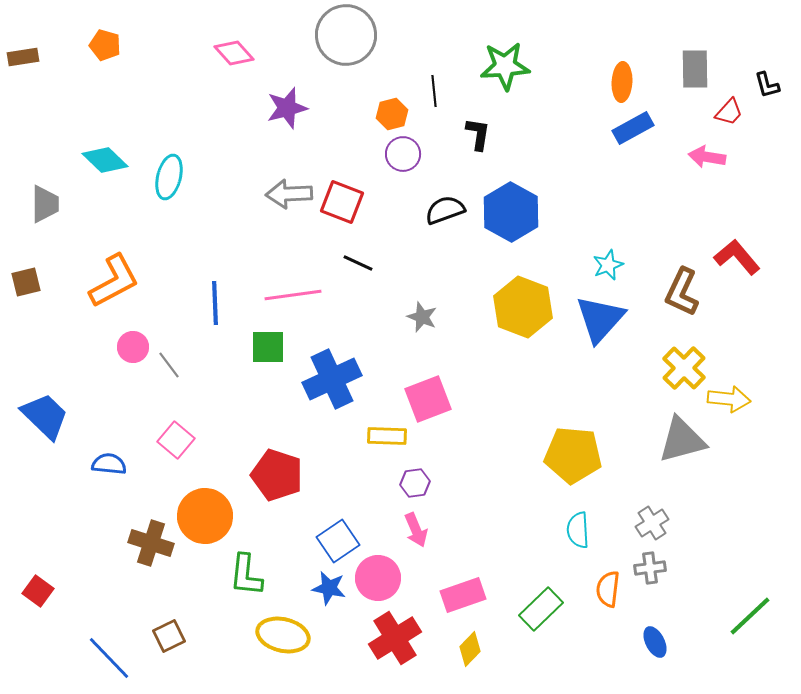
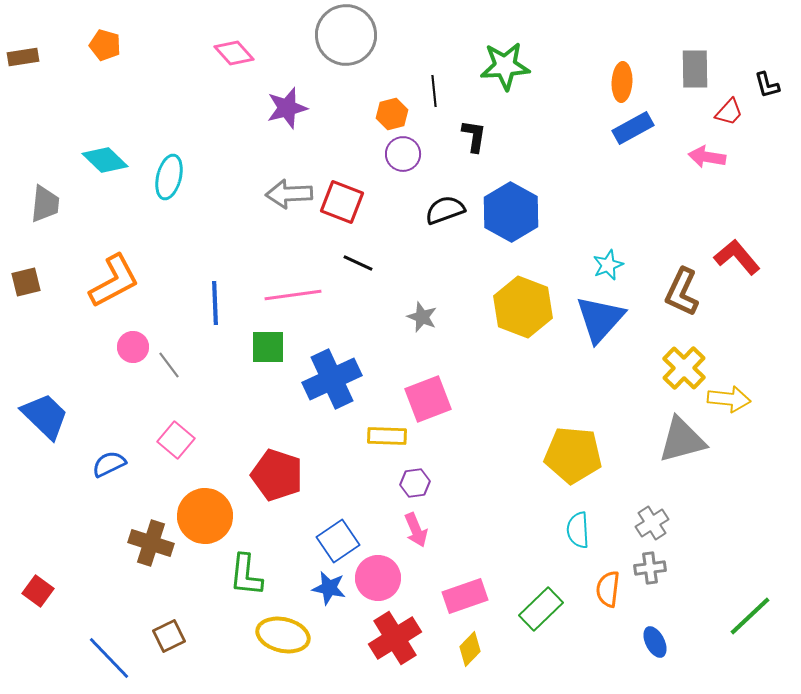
black L-shape at (478, 134): moved 4 px left, 2 px down
gray trapezoid at (45, 204): rotated 6 degrees clockwise
blue semicircle at (109, 464): rotated 32 degrees counterclockwise
pink rectangle at (463, 595): moved 2 px right, 1 px down
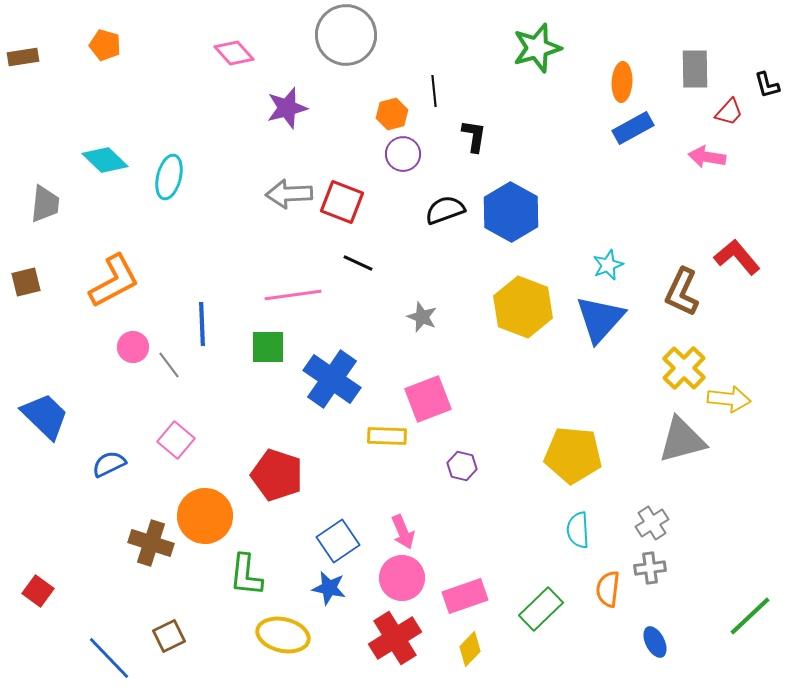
green star at (505, 66): moved 32 px right, 18 px up; rotated 12 degrees counterclockwise
blue line at (215, 303): moved 13 px left, 21 px down
blue cross at (332, 379): rotated 30 degrees counterclockwise
purple hexagon at (415, 483): moved 47 px right, 17 px up; rotated 20 degrees clockwise
pink arrow at (416, 530): moved 13 px left, 2 px down
pink circle at (378, 578): moved 24 px right
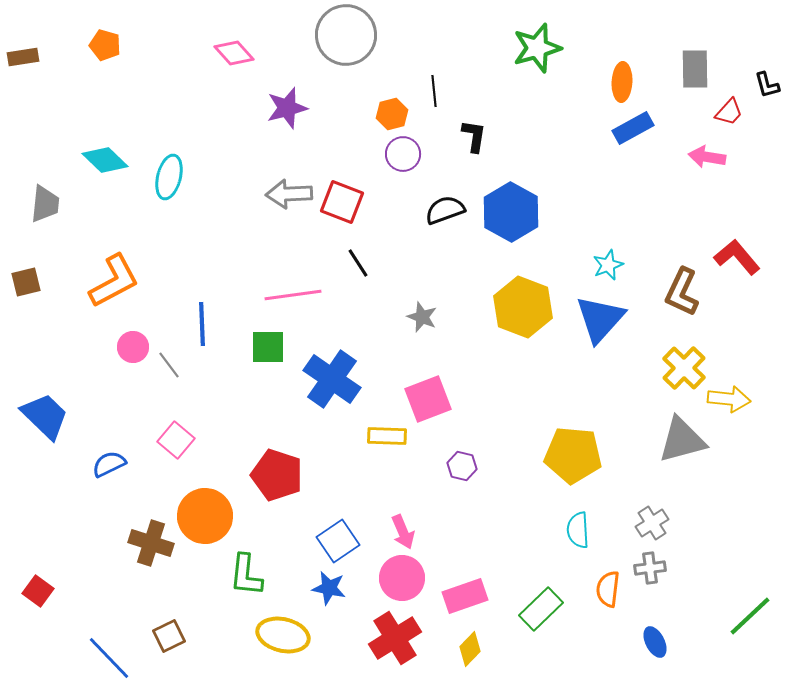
black line at (358, 263): rotated 32 degrees clockwise
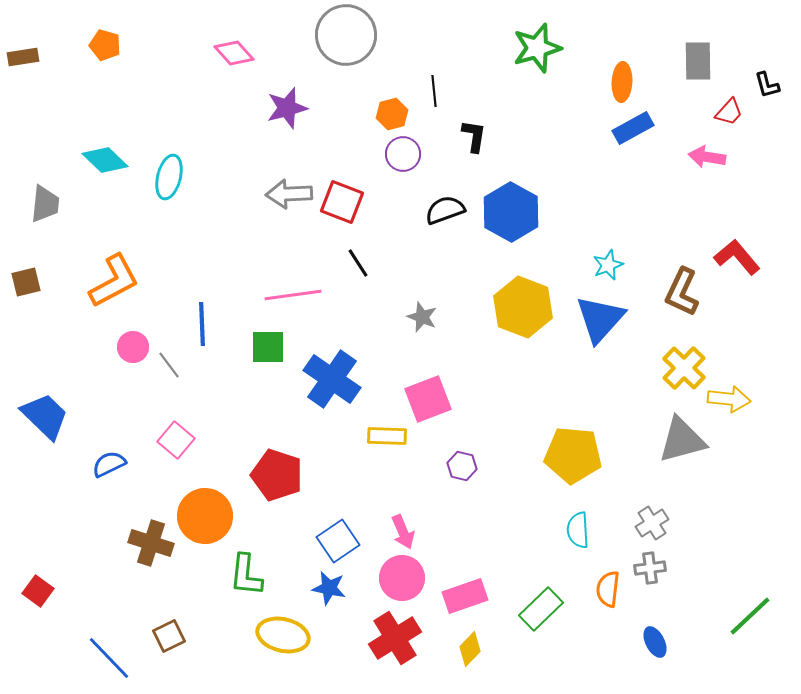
gray rectangle at (695, 69): moved 3 px right, 8 px up
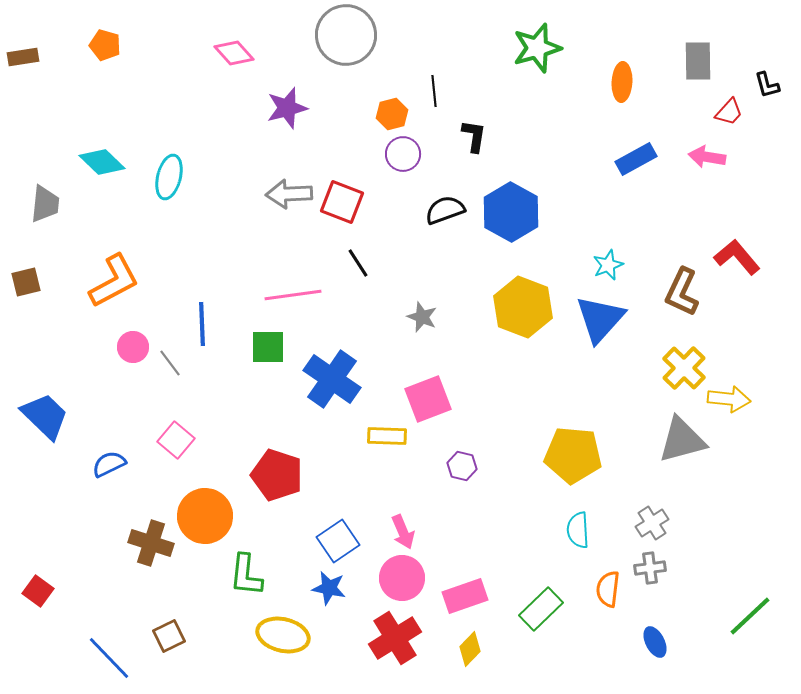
blue rectangle at (633, 128): moved 3 px right, 31 px down
cyan diamond at (105, 160): moved 3 px left, 2 px down
gray line at (169, 365): moved 1 px right, 2 px up
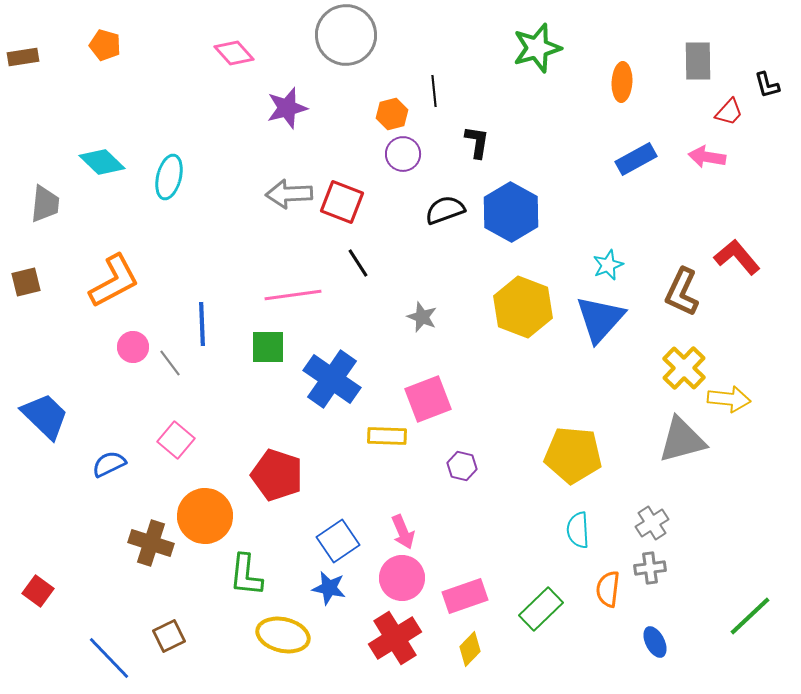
black L-shape at (474, 136): moved 3 px right, 6 px down
